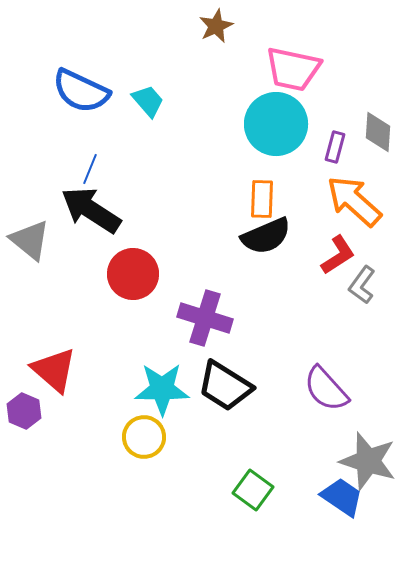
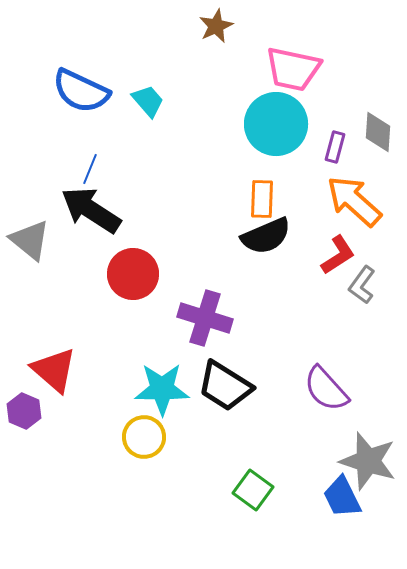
blue trapezoid: rotated 150 degrees counterclockwise
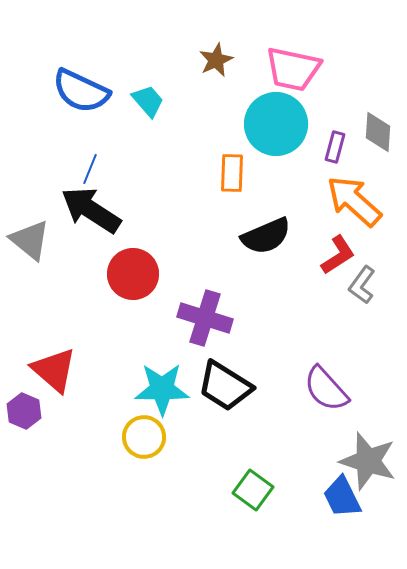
brown star: moved 34 px down
orange rectangle: moved 30 px left, 26 px up
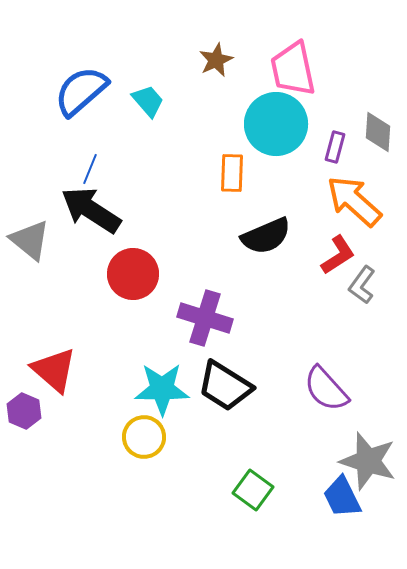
pink trapezoid: rotated 66 degrees clockwise
blue semicircle: rotated 114 degrees clockwise
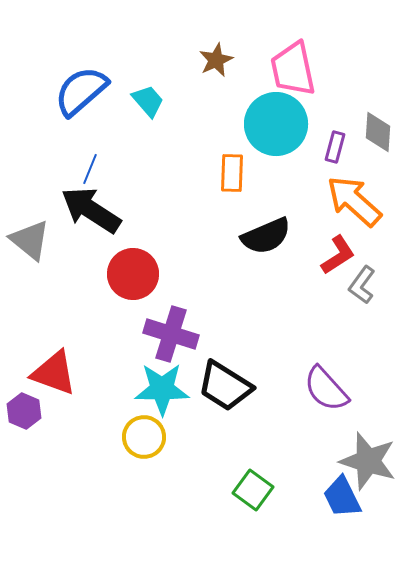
purple cross: moved 34 px left, 16 px down
red triangle: moved 3 px down; rotated 21 degrees counterclockwise
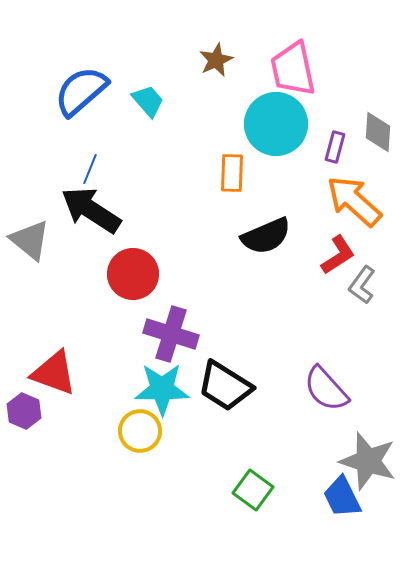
yellow circle: moved 4 px left, 6 px up
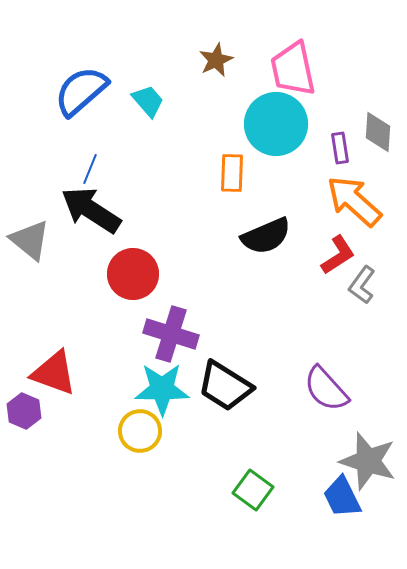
purple rectangle: moved 5 px right, 1 px down; rotated 24 degrees counterclockwise
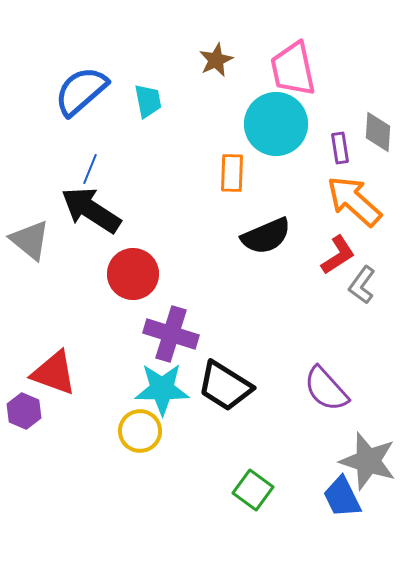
cyan trapezoid: rotated 30 degrees clockwise
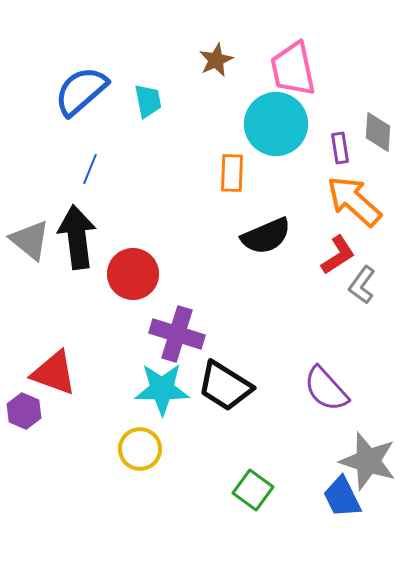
black arrow: moved 14 px left, 27 px down; rotated 50 degrees clockwise
purple cross: moved 6 px right
yellow circle: moved 18 px down
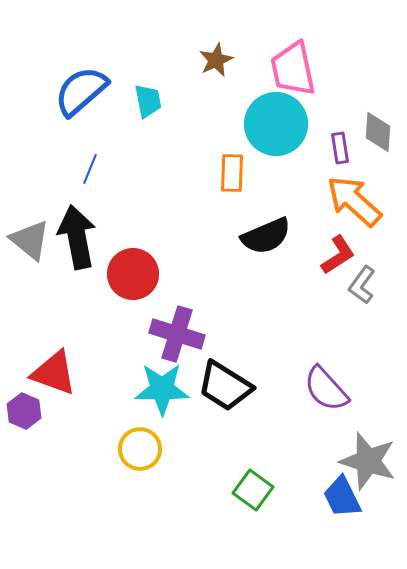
black arrow: rotated 4 degrees counterclockwise
